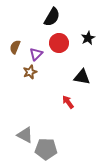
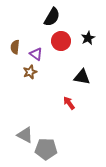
red circle: moved 2 px right, 2 px up
brown semicircle: rotated 16 degrees counterclockwise
purple triangle: rotated 40 degrees counterclockwise
red arrow: moved 1 px right, 1 px down
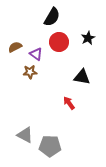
red circle: moved 2 px left, 1 px down
brown semicircle: rotated 56 degrees clockwise
brown star: rotated 16 degrees clockwise
gray pentagon: moved 4 px right, 3 px up
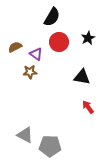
red arrow: moved 19 px right, 4 px down
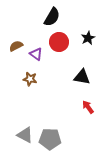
brown semicircle: moved 1 px right, 1 px up
brown star: moved 7 px down; rotated 16 degrees clockwise
gray pentagon: moved 7 px up
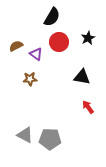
brown star: rotated 16 degrees counterclockwise
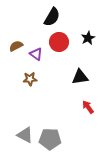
black triangle: moved 2 px left; rotated 18 degrees counterclockwise
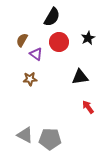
brown semicircle: moved 6 px right, 6 px up; rotated 32 degrees counterclockwise
